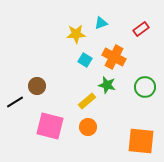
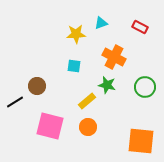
red rectangle: moved 1 px left, 2 px up; rotated 63 degrees clockwise
cyan square: moved 11 px left, 6 px down; rotated 24 degrees counterclockwise
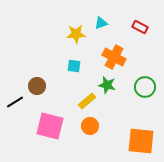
orange circle: moved 2 px right, 1 px up
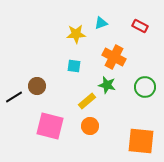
red rectangle: moved 1 px up
black line: moved 1 px left, 5 px up
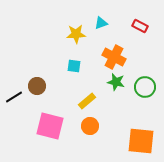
green star: moved 9 px right, 3 px up
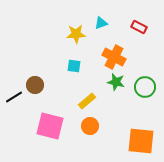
red rectangle: moved 1 px left, 1 px down
brown circle: moved 2 px left, 1 px up
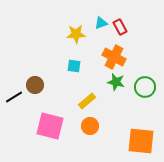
red rectangle: moved 19 px left; rotated 35 degrees clockwise
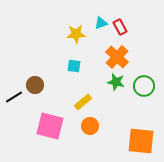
orange cross: moved 3 px right; rotated 15 degrees clockwise
green circle: moved 1 px left, 1 px up
yellow rectangle: moved 4 px left, 1 px down
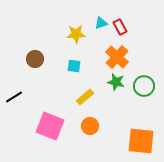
brown circle: moved 26 px up
yellow rectangle: moved 2 px right, 5 px up
pink square: rotated 8 degrees clockwise
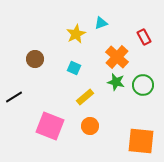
red rectangle: moved 24 px right, 10 px down
yellow star: rotated 24 degrees counterclockwise
cyan square: moved 2 px down; rotated 16 degrees clockwise
green circle: moved 1 px left, 1 px up
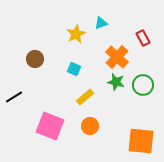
red rectangle: moved 1 px left, 1 px down
cyan square: moved 1 px down
